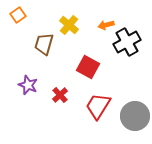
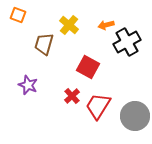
orange square: rotated 35 degrees counterclockwise
red cross: moved 12 px right, 1 px down
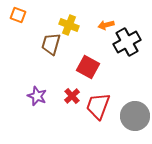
yellow cross: rotated 18 degrees counterclockwise
brown trapezoid: moved 7 px right
purple star: moved 9 px right, 11 px down
red trapezoid: rotated 12 degrees counterclockwise
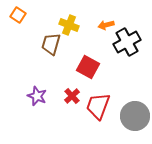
orange square: rotated 14 degrees clockwise
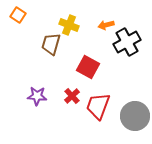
purple star: rotated 18 degrees counterclockwise
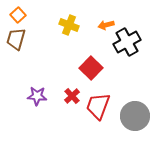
orange square: rotated 14 degrees clockwise
brown trapezoid: moved 35 px left, 5 px up
red square: moved 3 px right, 1 px down; rotated 15 degrees clockwise
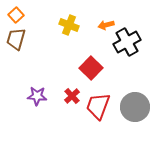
orange square: moved 2 px left
gray circle: moved 9 px up
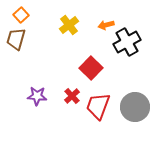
orange square: moved 5 px right
yellow cross: rotated 30 degrees clockwise
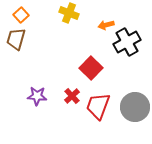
yellow cross: moved 12 px up; rotated 30 degrees counterclockwise
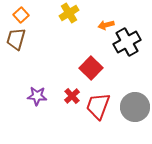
yellow cross: rotated 36 degrees clockwise
